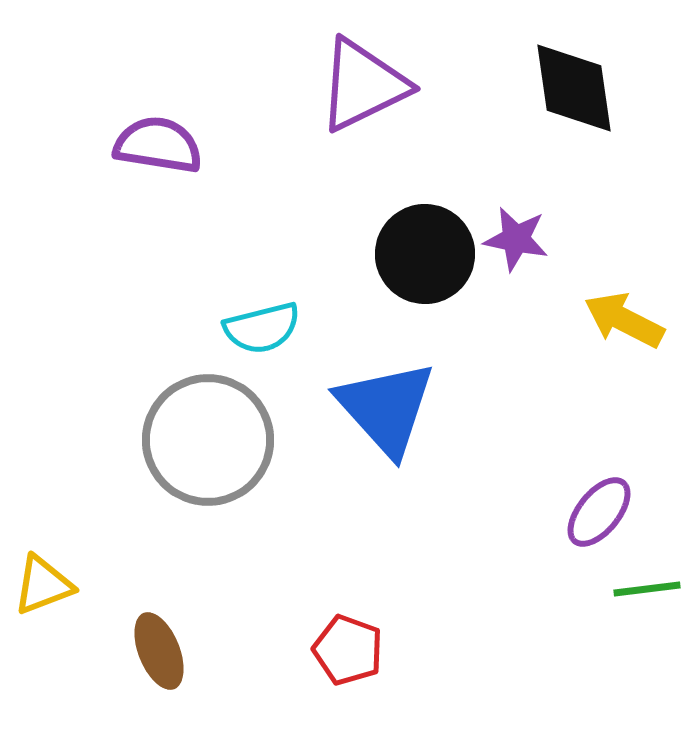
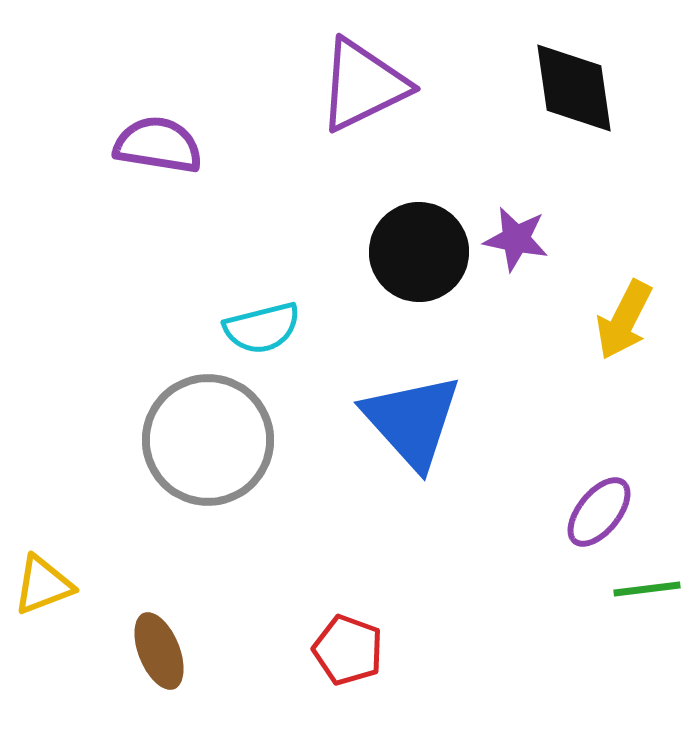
black circle: moved 6 px left, 2 px up
yellow arrow: rotated 90 degrees counterclockwise
blue triangle: moved 26 px right, 13 px down
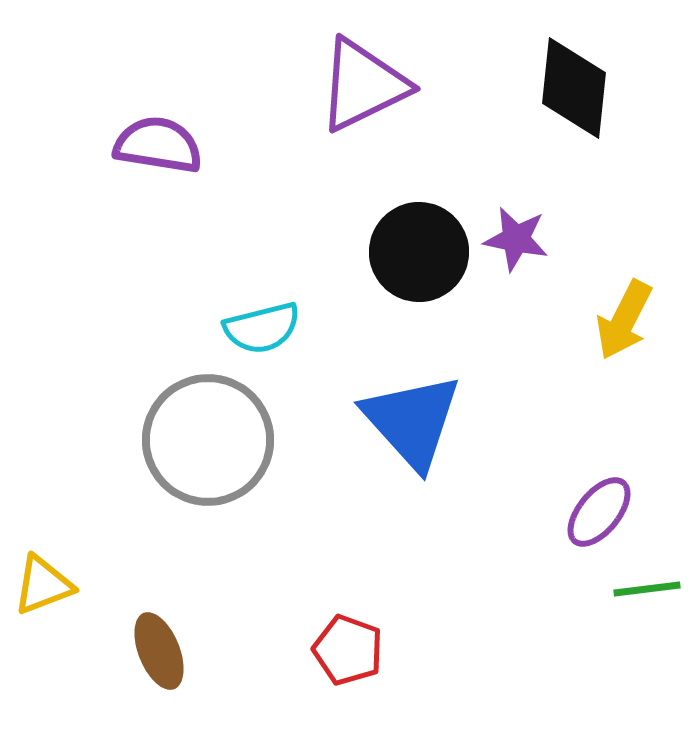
black diamond: rotated 14 degrees clockwise
